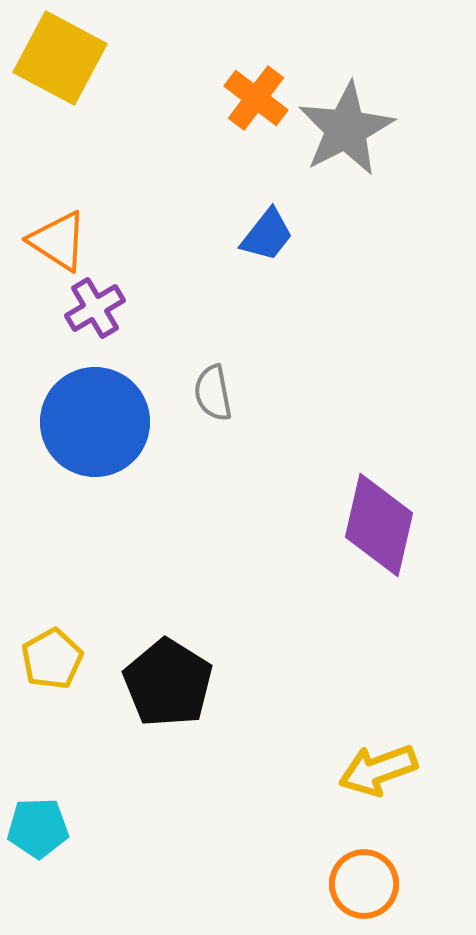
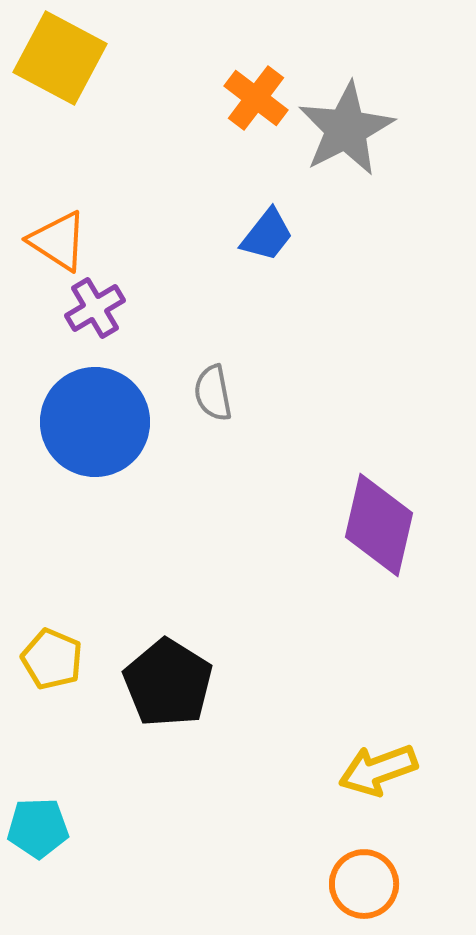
yellow pentagon: rotated 20 degrees counterclockwise
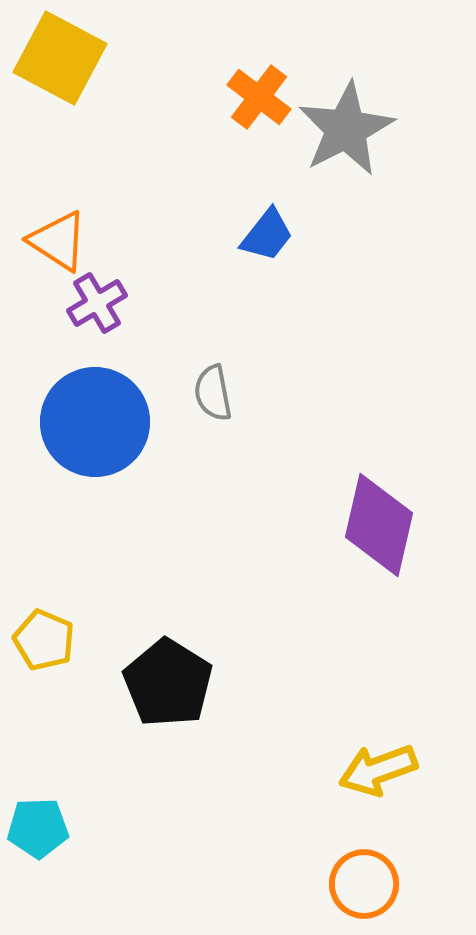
orange cross: moved 3 px right, 1 px up
purple cross: moved 2 px right, 5 px up
yellow pentagon: moved 8 px left, 19 px up
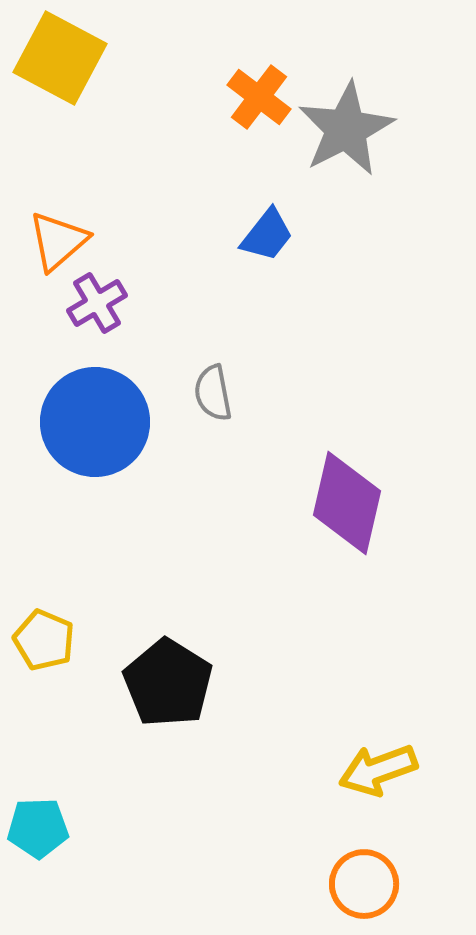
orange triangle: rotated 46 degrees clockwise
purple diamond: moved 32 px left, 22 px up
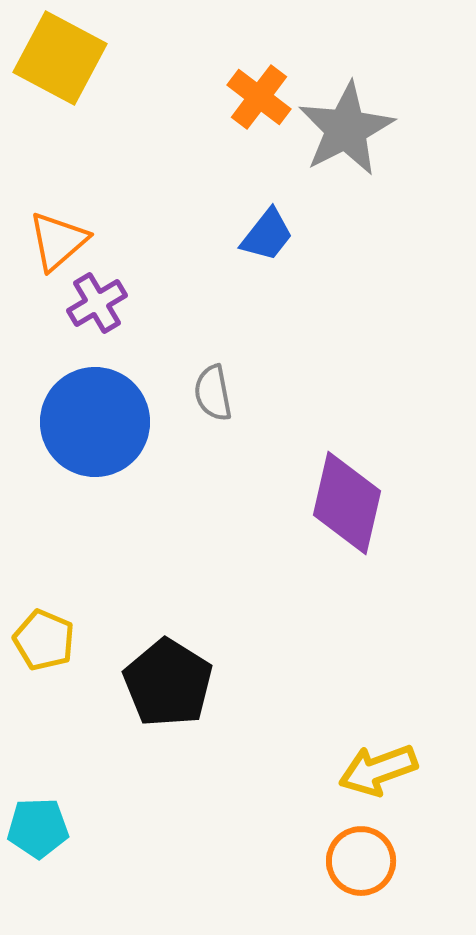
orange circle: moved 3 px left, 23 px up
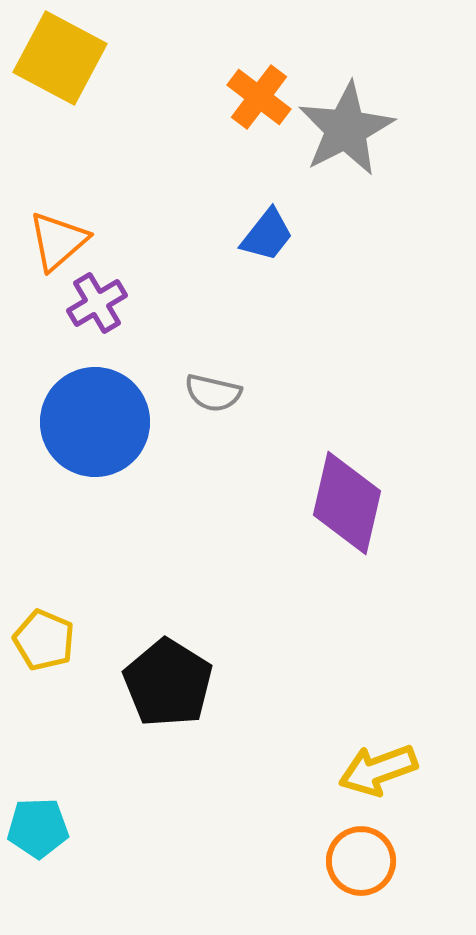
gray semicircle: rotated 66 degrees counterclockwise
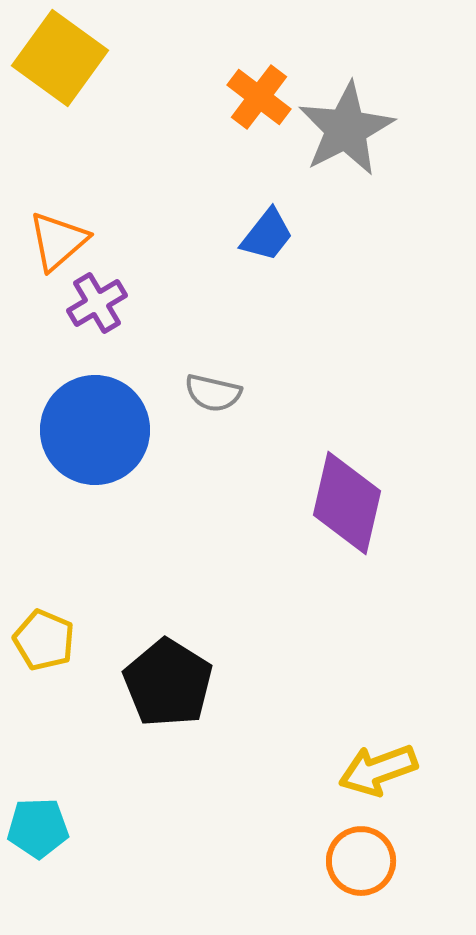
yellow square: rotated 8 degrees clockwise
blue circle: moved 8 px down
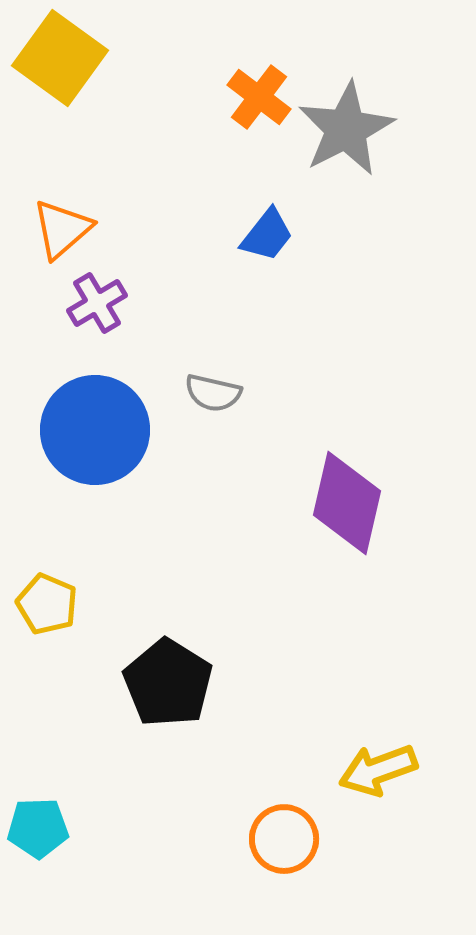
orange triangle: moved 4 px right, 12 px up
yellow pentagon: moved 3 px right, 36 px up
orange circle: moved 77 px left, 22 px up
